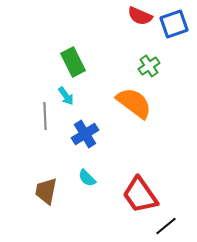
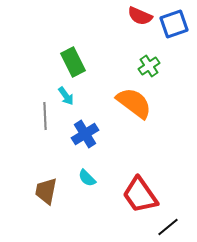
black line: moved 2 px right, 1 px down
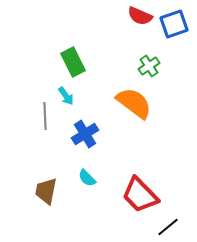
red trapezoid: rotated 9 degrees counterclockwise
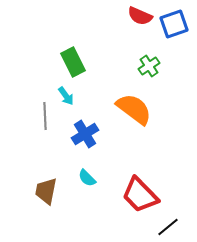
orange semicircle: moved 6 px down
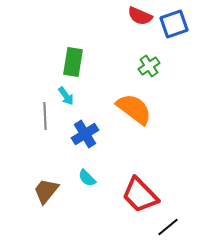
green rectangle: rotated 36 degrees clockwise
brown trapezoid: rotated 28 degrees clockwise
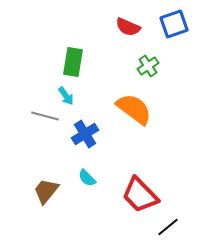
red semicircle: moved 12 px left, 11 px down
green cross: moved 1 px left
gray line: rotated 72 degrees counterclockwise
